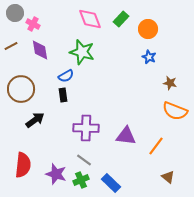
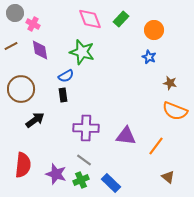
orange circle: moved 6 px right, 1 px down
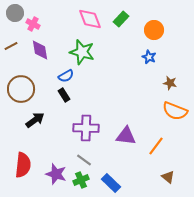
black rectangle: moved 1 px right; rotated 24 degrees counterclockwise
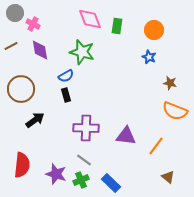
green rectangle: moved 4 px left, 7 px down; rotated 35 degrees counterclockwise
black rectangle: moved 2 px right; rotated 16 degrees clockwise
red semicircle: moved 1 px left
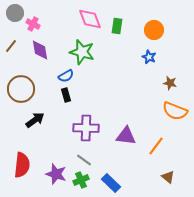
brown line: rotated 24 degrees counterclockwise
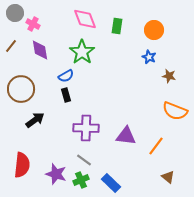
pink diamond: moved 5 px left
green star: rotated 20 degrees clockwise
brown star: moved 1 px left, 7 px up
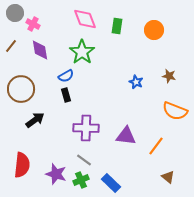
blue star: moved 13 px left, 25 px down
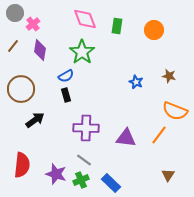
pink cross: rotated 24 degrees clockwise
brown line: moved 2 px right
purple diamond: rotated 20 degrees clockwise
purple triangle: moved 2 px down
orange line: moved 3 px right, 11 px up
brown triangle: moved 2 px up; rotated 24 degrees clockwise
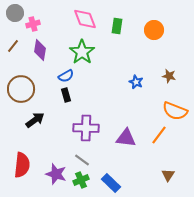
pink cross: rotated 24 degrees clockwise
gray line: moved 2 px left
